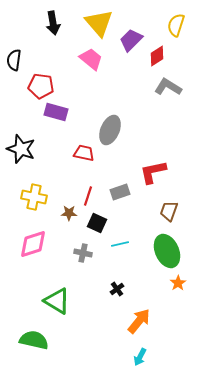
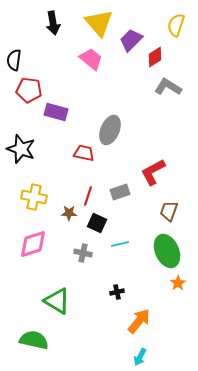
red diamond: moved 2 px left, 1 px down
red pentagon: moved 12 px left, 4 px down
red L-shape: rotated 16 degrees counterclockwise
black cross: moved 3 px down; rotated 24 degrees clockwise
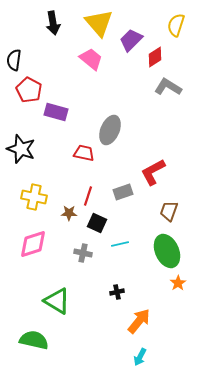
red pentagon: rotated 20 degrees clockwise
gray rectangle: moved 3 px right
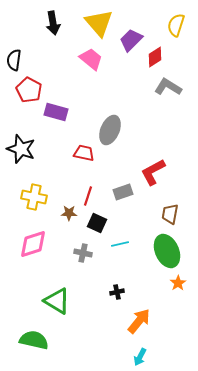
brown trapezoid: moved 1 px right, 3 px down; rotated 10 degrees counterclockwise
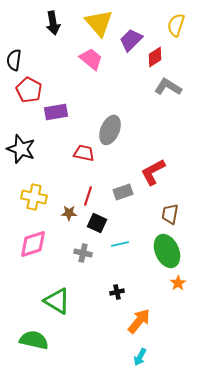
purple rectangle: rotated 25 degrees counterclockwise
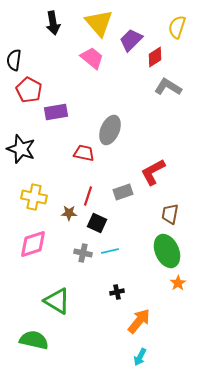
yellow semicircle: moved 1 px right, 2 px down
pink trapezoid: moved 1 px right, 1 px up
cyan line: moved 10 px left, 7 px down
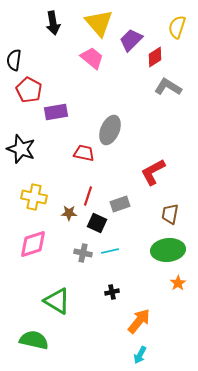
gray rectangle: moved 3 px left, 12 px down
green ellipse: moved 1 px right, 1 px up; rotated 72 degrees counterclockwise
black cross: moved 5 px left
cyan arrow: moved 2 px up
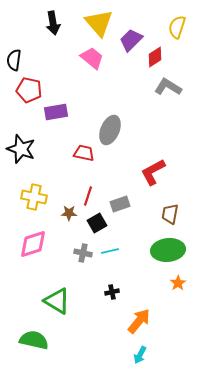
red pentagon: rotated 15 degrees counterclockwise
black square: rotated 36 degrees clockwise
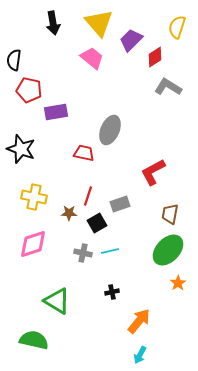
green ellipse: rotated 40 degrees counterclockwise
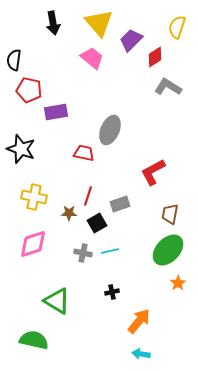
cyan arrow: moved 1 px right, 1 px up; rotated 72 degrees clockwise
